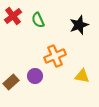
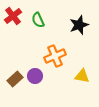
brown rectangle: moved 4 px right, 3 px up
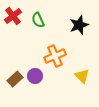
yellow triangle: rotated 35 degrees clockwise
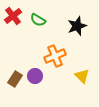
green semicircle: rotated 35 degrees counterclockwise
black star: moved 2 px left, 1 px down
brown rectangle: rotated 14 degrees counterclockwise
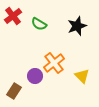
green semicircle: moved 1 px right, 4 px down
orange cross: moved 1 px left, 7 px down; rotated 15 degrees counterclockwise
brown rectangle: moved 1 px left, 12 px down
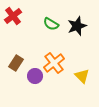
green semicircle: moved 12 px right
brown rectangle: moved 2 px right, 28 px up
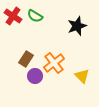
red cross: rotated 18 degrees counterclockwise
green semicircle: moved 16 px left, 8 px up
brown rectangle: moved 10 px right, 4 px up
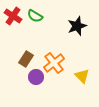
purple circle: moved 1 px right, 1 px down
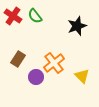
green semicircle: rotated 21 degrees clockwise
brown rectangle: moved 8 px left
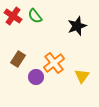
yellow triangle: rotated 21 degrees clockwise
